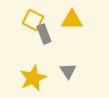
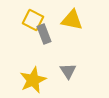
yellow triangle: rotated 10 degrees clockwise
yellow star: moved 2 px down
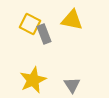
yellow square: moved 3 px left, 4 px down
gray triangle: moved 4 px right, 14 px down
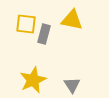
yellow square: moved 4 px left; rotated 20 degrees counterclockwise
gray rectangle: rotated 36 degrees clockwise
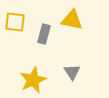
yellow square: moved 11 px left, 2 px up
gray triangle: moved 13 px up
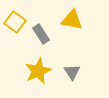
yellow square: rotated 30 degrees clockwise
gray rectangle: moved 3 px left; rotated 48 degrees counterclockwise
yellow star: moved 5 px right, 9 px up
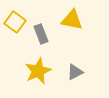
gray rectangle: rotated 12 degrees clockwise
gray triangle: moved 3 px right; rotated 36 degrees clockwise
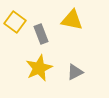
yellow star: moved 1 px right, 3 px up
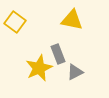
gray rectangle: moved 17 px right, 20 px down
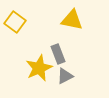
gray triangle: moved 10 px left, 4 px down
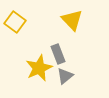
yellow triangle: rotated 35 degrees clockwise
gray triangle: rotated 12 degrees counterclockwise
